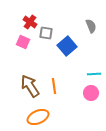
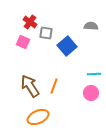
gray semicircle: rotated 64 degrees counterclockwise
orange line: rotated 28 degrees clockwise
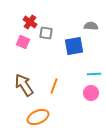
blue square: moved 7 px right; rotated 30 degrees clockwise
brown arrow: moved 6 px left, 1 px up
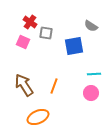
gray semicircle: rotated 152 degrees counterclockwise
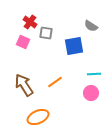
orange line: moved 1 px right, 4 px up; rotated 35 degrees clockwise
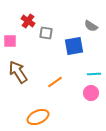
red cross: moved 2 px left, 1 px up
pink square: moved 13 px left, 1 px up; rotated 24 degrees counterclockwise
brown arrow: moved 6 px left, 13 px up
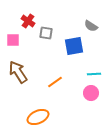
pink square: moved 3 px right, 1 px up
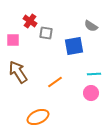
red cross: moved 2 px right
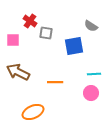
brown arrow: rotated 30 degrees counterclockwise
orange line: rotated 35 degrees clockwise
orange ellipse: moved 5 px left, 5 px up
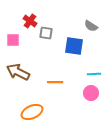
blue square: rotated 18 degrees clockwise
orange ellipse: moved 1 px left
